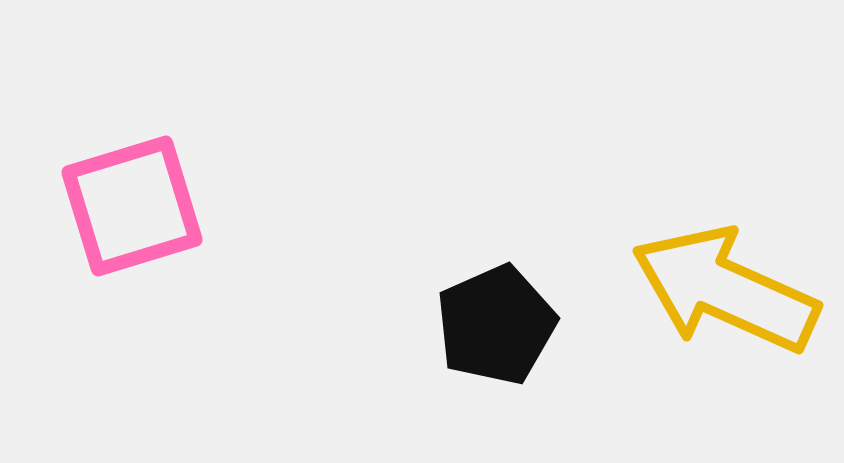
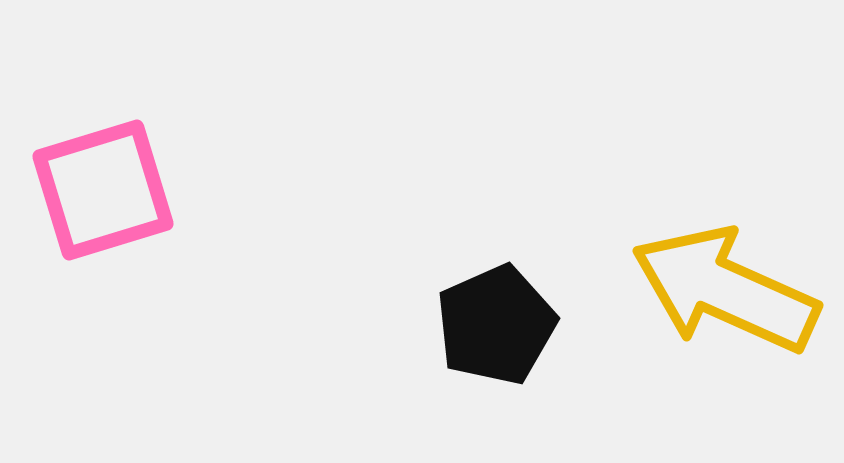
pink square: moved 29 px left, 16 px up
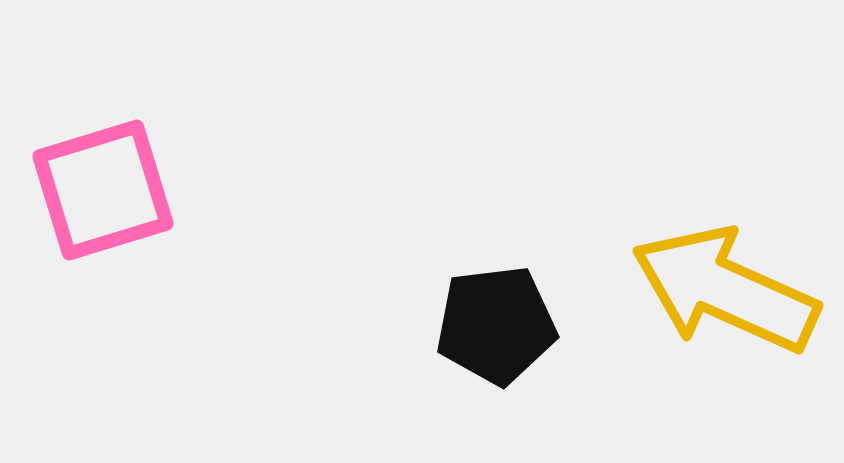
black pentagon: rotated 17 degrees clockwise
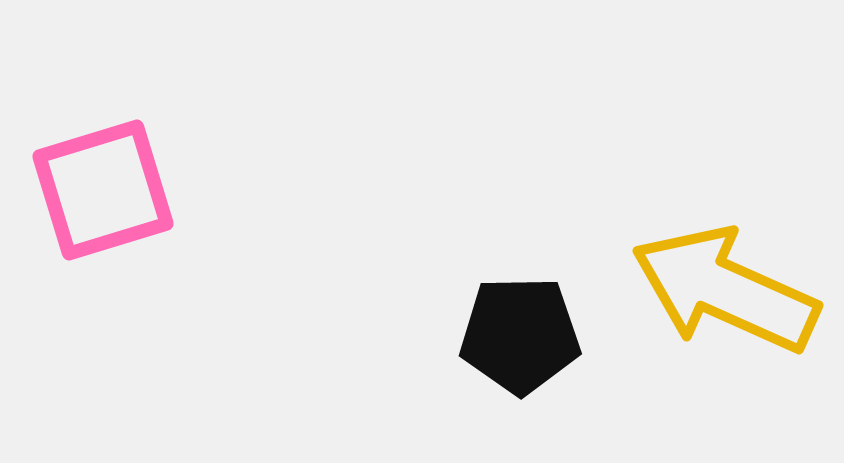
black pentagon: moved 24 px right, 10 px down; rotated 6 degrees clockwise
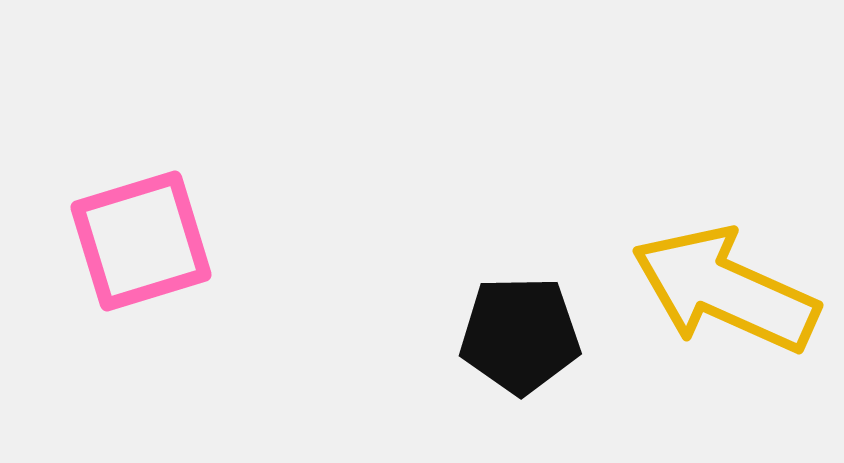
pink square: moved 38 px right, 51 px down
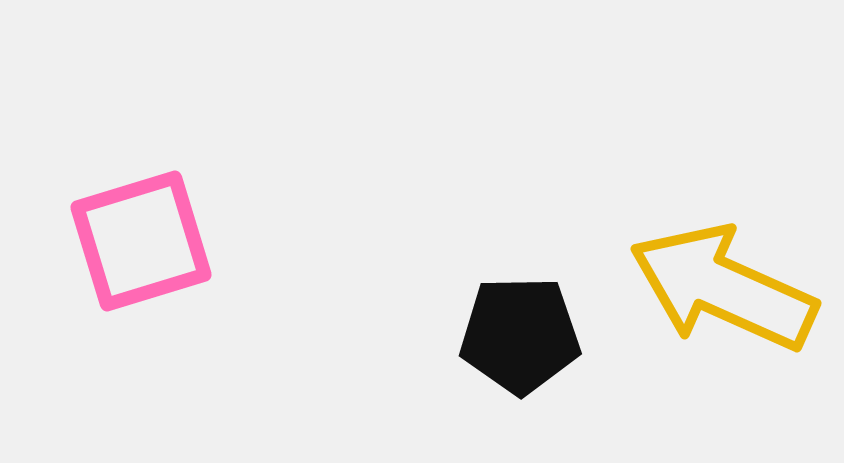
yellow arrow: moved 2 px left, 2 px up
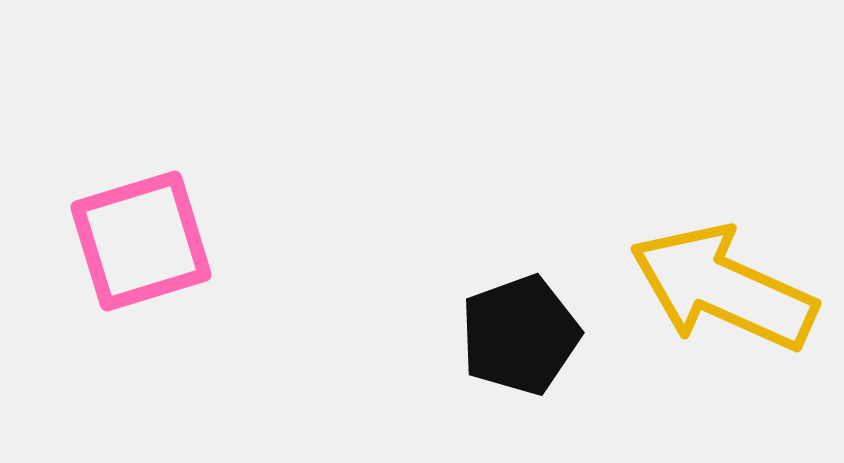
black pentagon: rotated 19 degrees counterclockwise
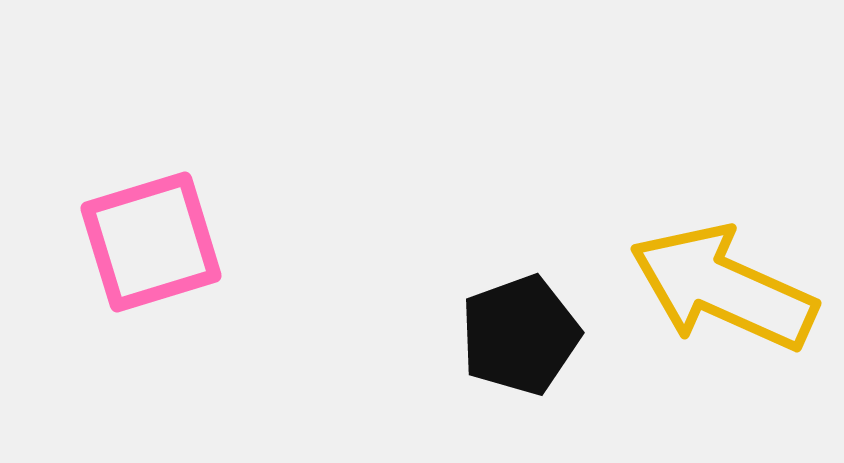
pink square: moved 10 px right, 1 px down
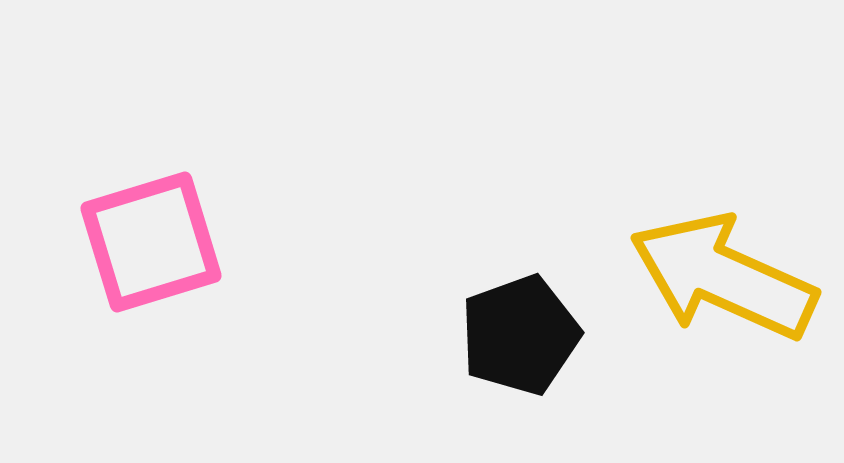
yellow arrow: moved 11 px up
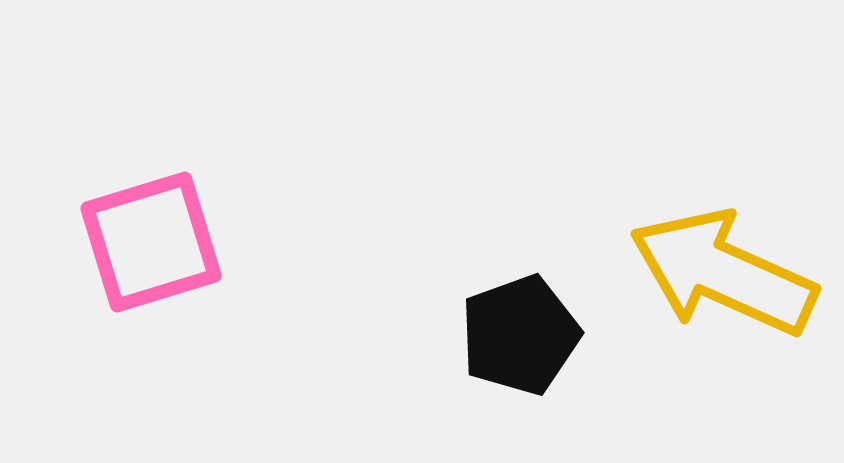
yellow arrow: moved 4 px up
